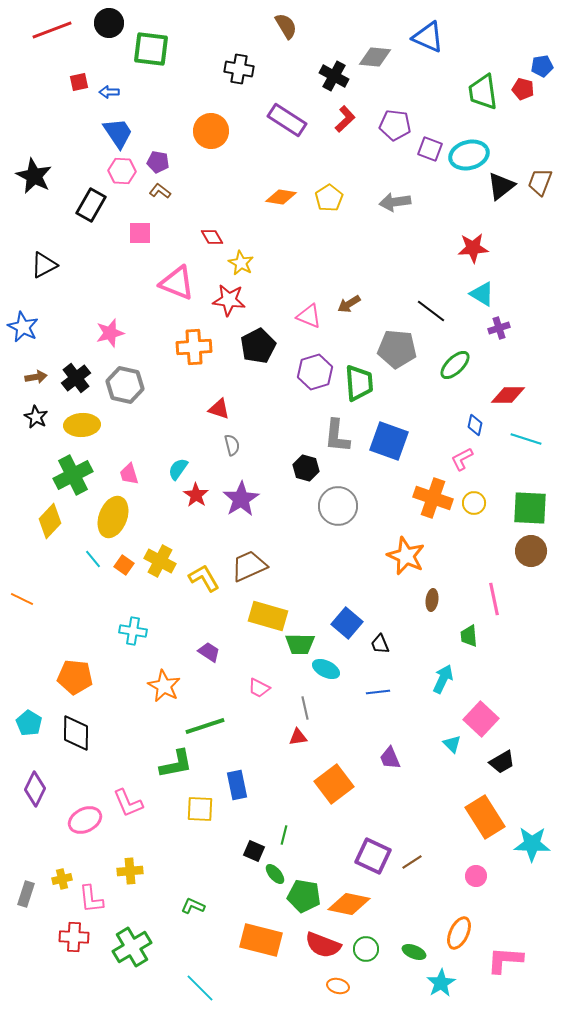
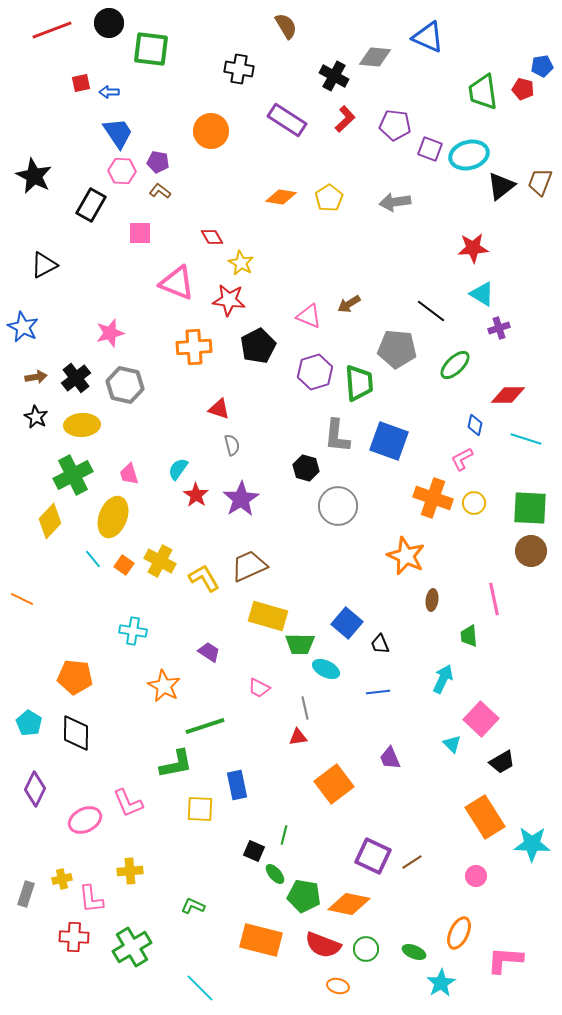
red square at (79, 82): moved 2 px right, 1 px down
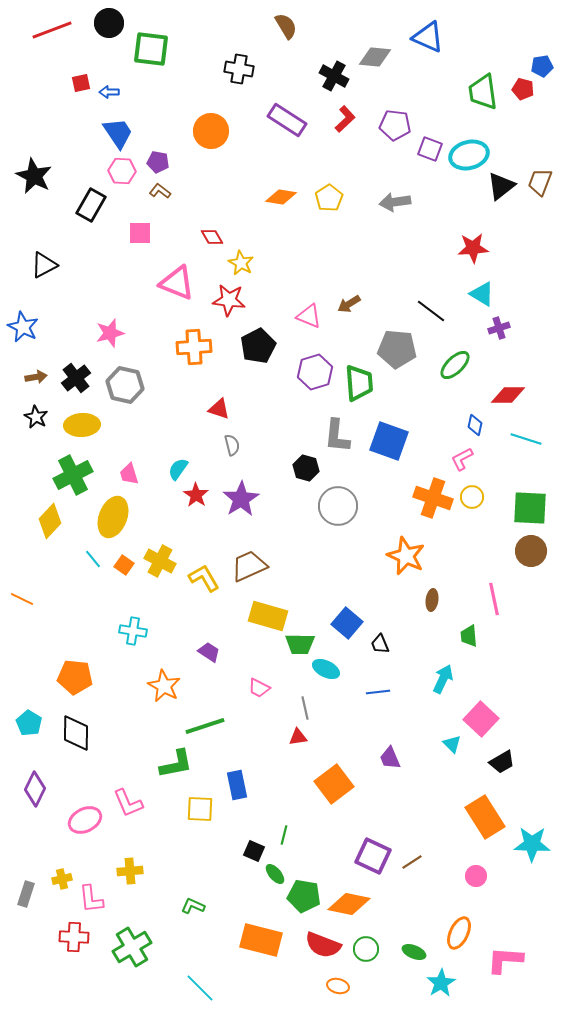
yellow circle at (474, 503): moved 2 px left, 6 px up
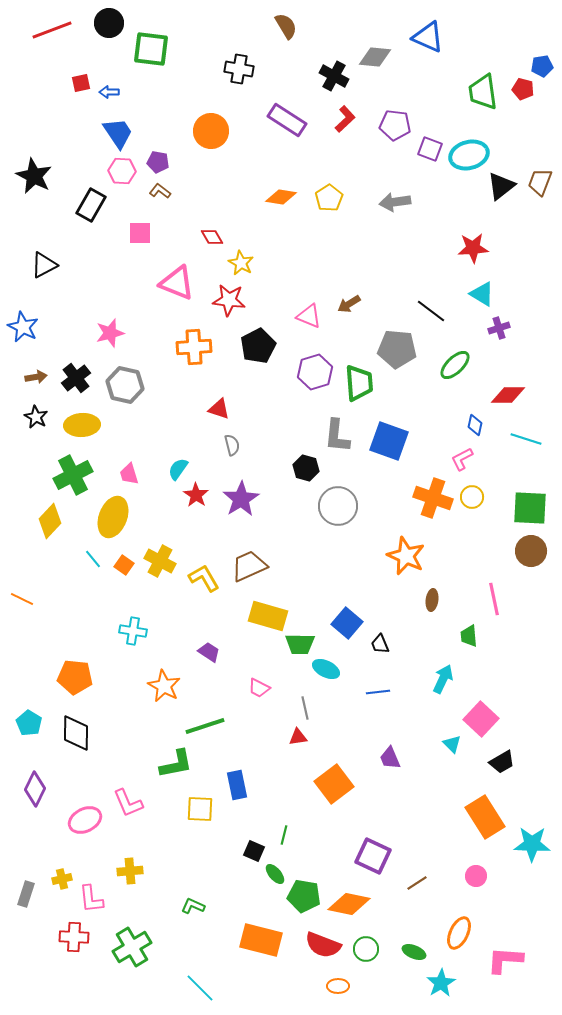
brown line at (412, 862): moved 5 px right, 21 px down
orange ellipse at (338, 986): rotated 15 degrees counterclockwise
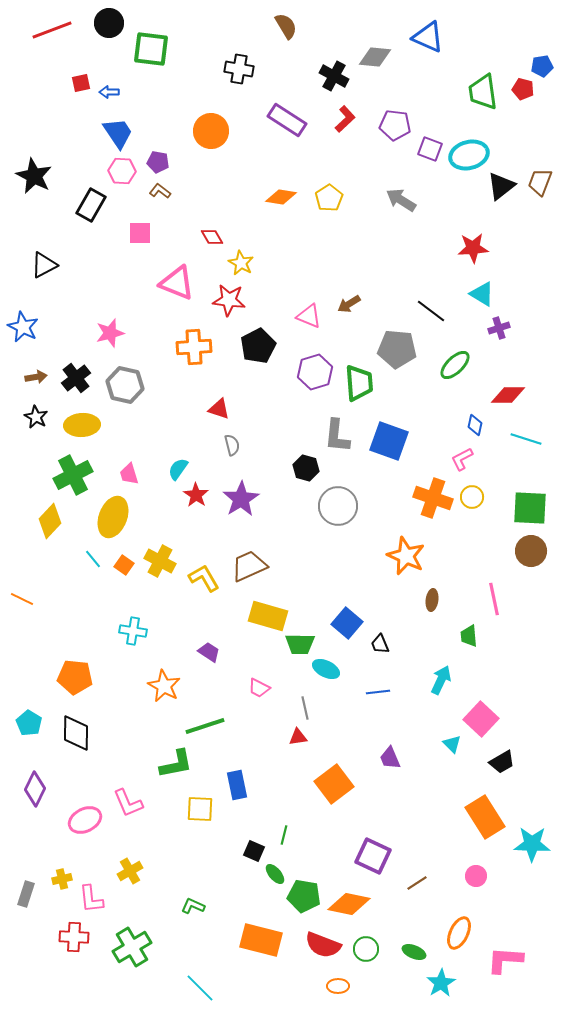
gray arrow at (395, 202): moved 6 px right, 2 px up; rotated 40 degrees clockwise
cyan arrow at (443, 679): moved 2 px left, 1 px down
yellow cross at (130, 871): rotated 25 degrees counterclockwise
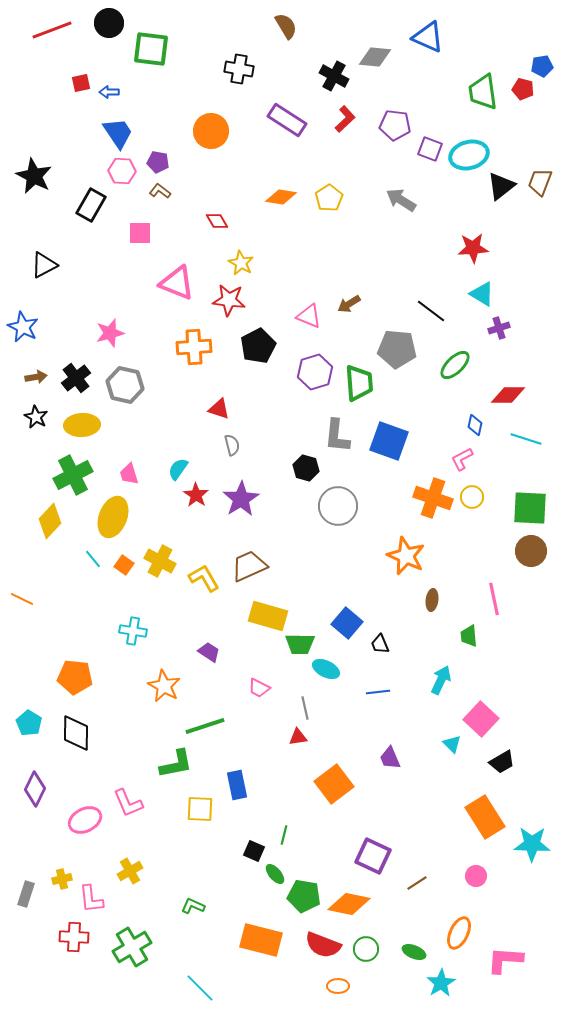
red diamond at (212, 237): moved 5 px right, 16 px up
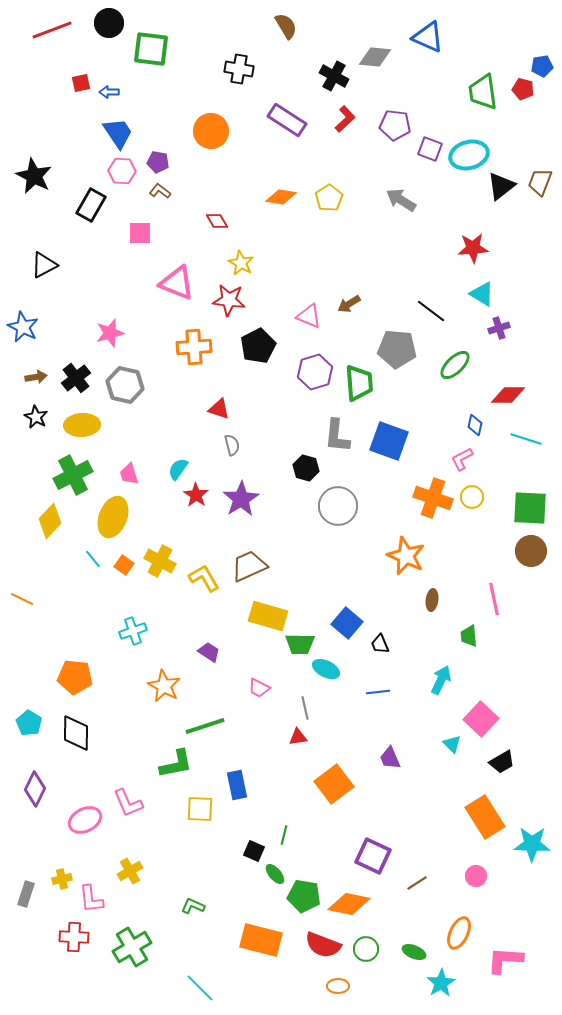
cyan cross at (133, 631): rotated 28 degrees counterclockwise
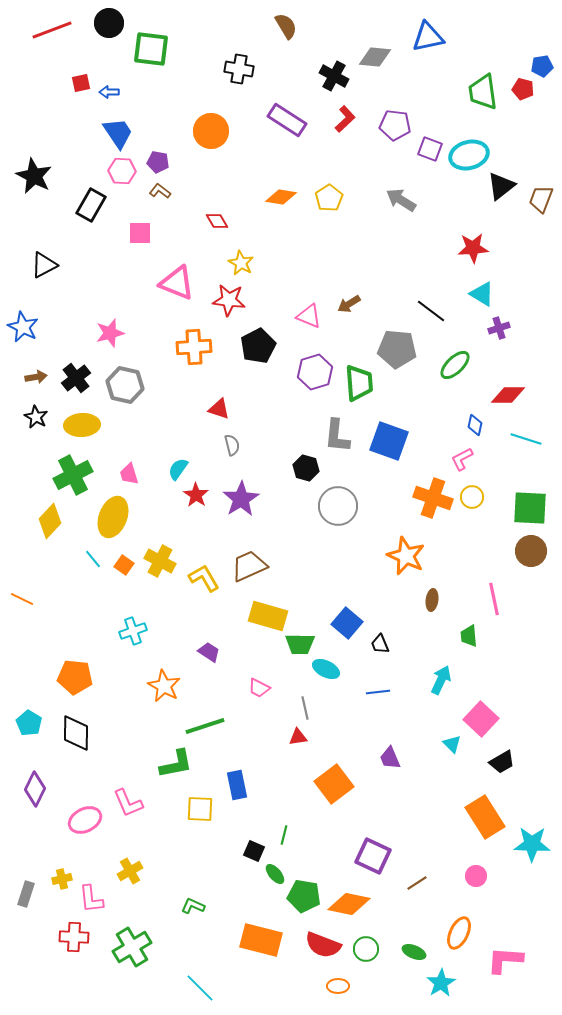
blue triangle at (428, 37): rotated 36 degrees counterclockwise
brown trapezoid at (540, 182): moved 1 px right, 17 px down
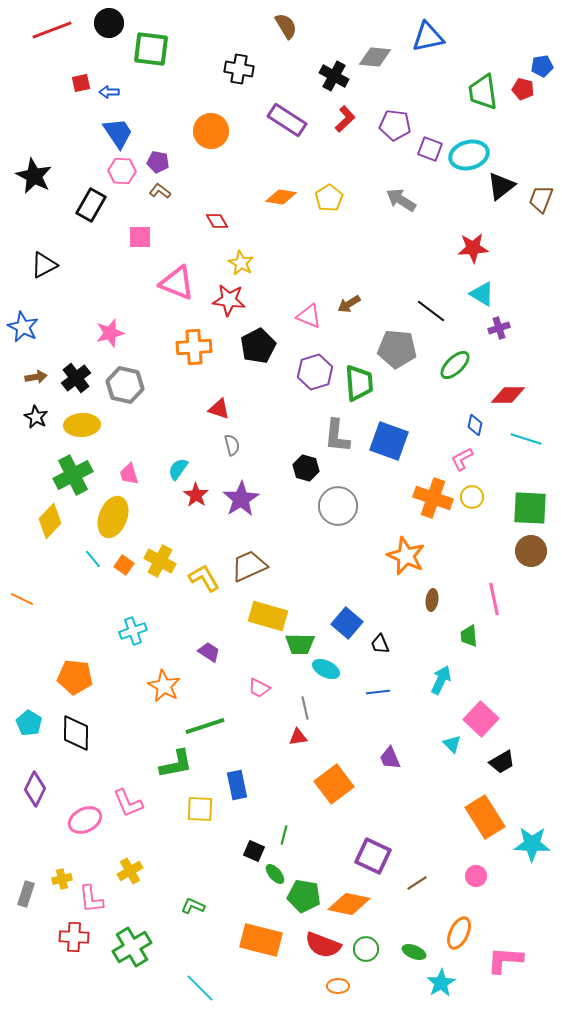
pink square at (140, 233): moved 4 px down
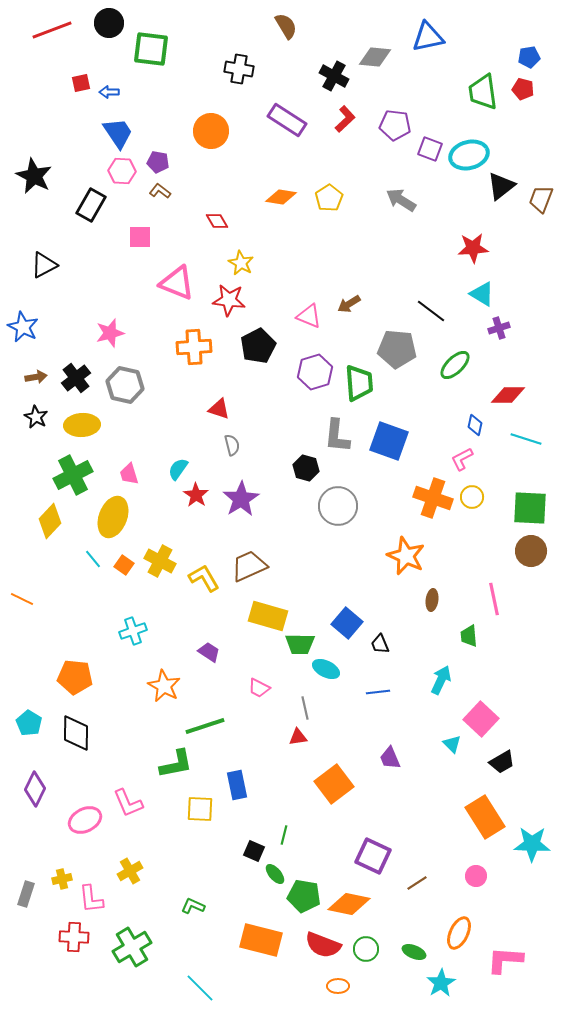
blue pentagon at (542, 66): moved 13 px left, 9 px up
